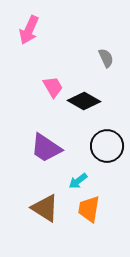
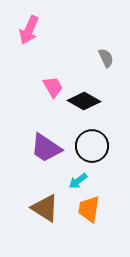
black circle: moved 15 px left
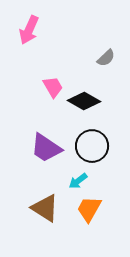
gray semicircle: rotated 72 degrees clockwise
orange trapezoid: rotated 20 degrees clockwise
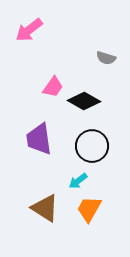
pink arrow: rotated 28 degrees clockwise
gray semicircle: rotated 60 degrees clockwise
pink trapezoid: rotated 65 degrees clockwise
purple trapezoid: moved 7 px left, 9 px up; rotated 48 degrees clockwise
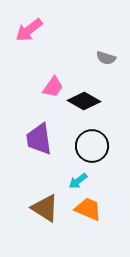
orange trapezoid: moved 1 px left; rotated 84 degrees clockwise
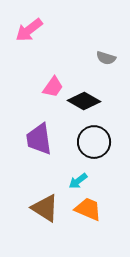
black circle: moved 2 px right, 4 px up
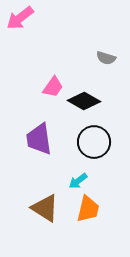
pink arrow: moved 9 px left, 12 px up
orange trapezoid: rotated 80 degrees clockwise
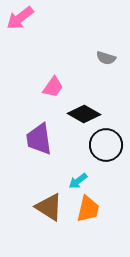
black diamond: moved 13 px down
black circle: moved 12 px right, 3 px down
brown triangle: moved 4 px right, 1 px up
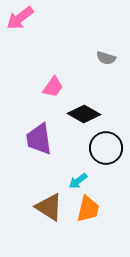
black circle: moved 3 px down
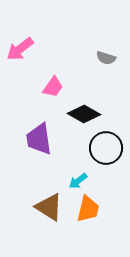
pink arrow: moved 31 px down
